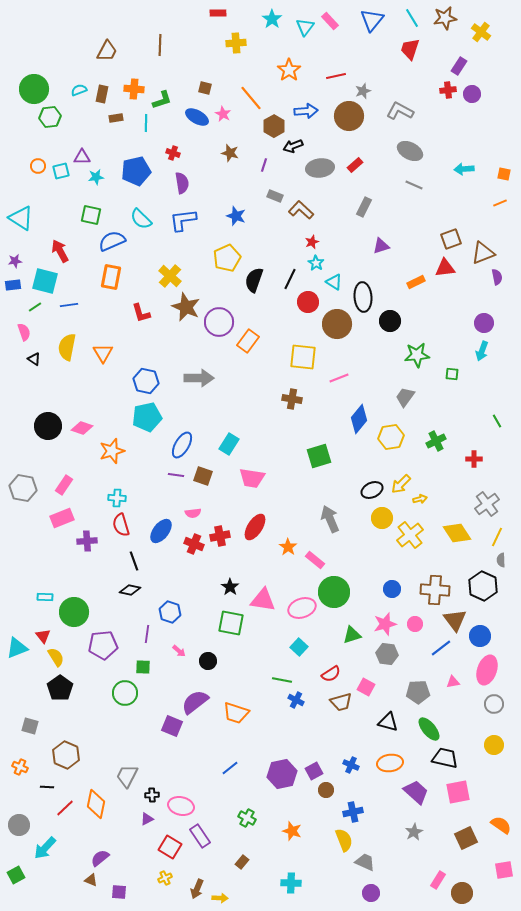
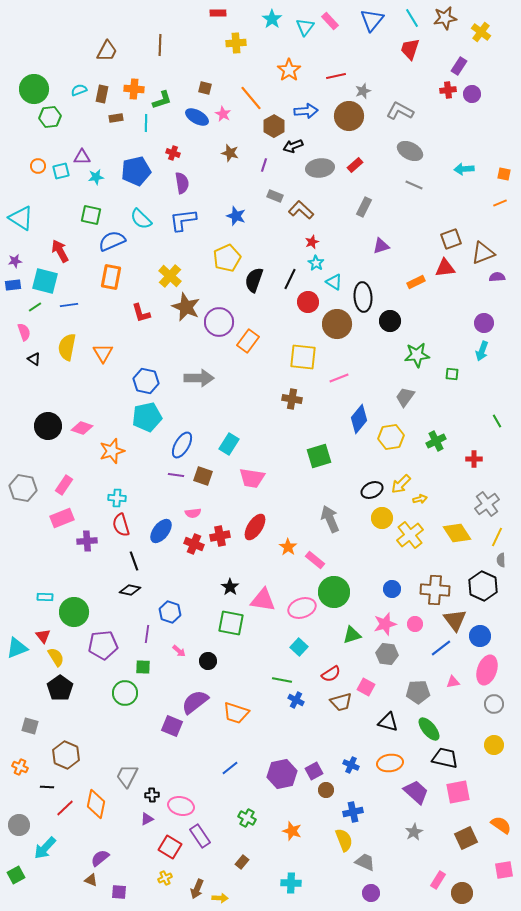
purple semicircle at (497, 277): rotated 84 degrees counterclockwise
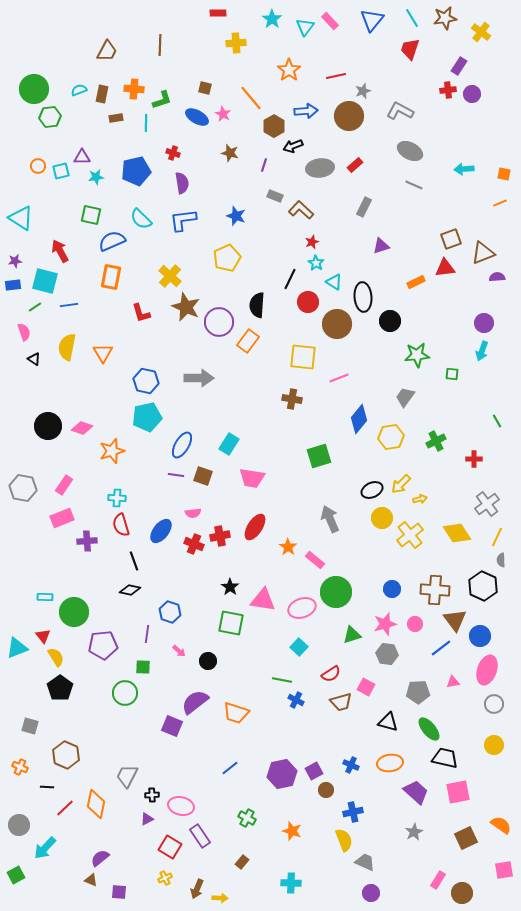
black semicircle at (254, 280): moved 3 px right, 25 px down; rotated 15 degrees counterclockwise
green circle at (334, 592): moved 2 px right
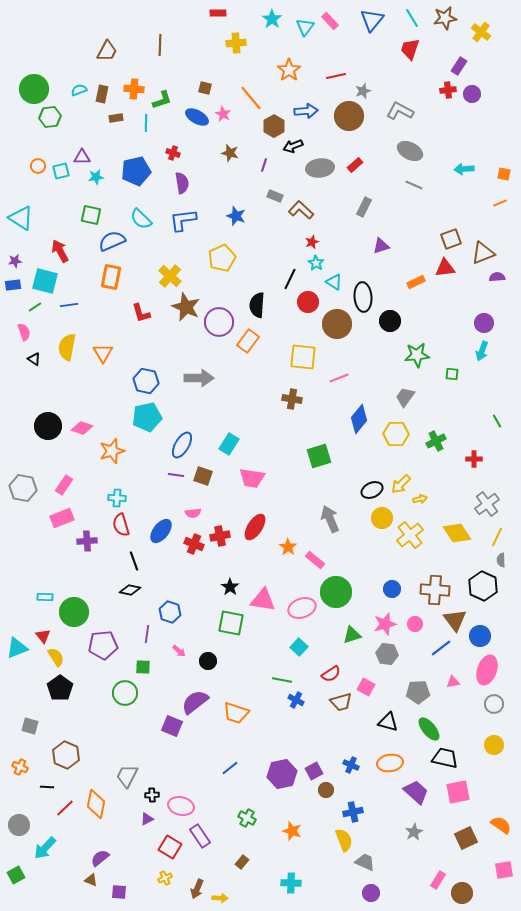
yellow pentagon at (227, 258): moved 5 px left
yellow hexagon at (391, 437): moved 5 px right, 3 px up; rotated 10 degrees clockwise
